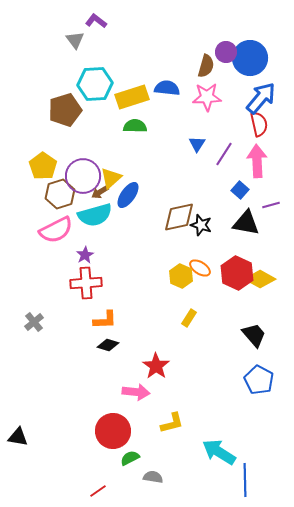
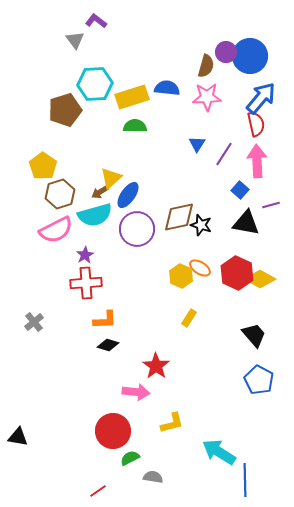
blue circle at (250, 58): moved 2 px up
red semicircle at (259, 124): moved 3 px left
purple circle at (83, 176): moved 54 px right, 53 px down
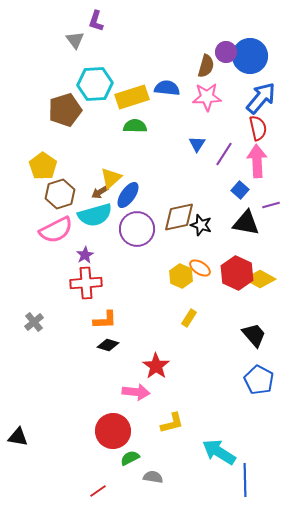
purple L-shape at (96, 21): rotated 110 degrees counterclockwise
red semicircle at (256, 124): moved 2 px right, 4 px down
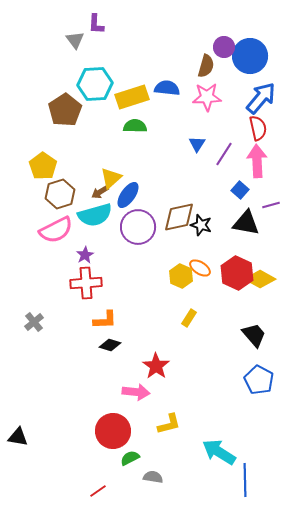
purple L-shape at (96, 21): moved 3 px down; rotated 15 degrees counterclockwise
purple circle at (226, 52): moved 2 px left, 5 px up
brown pentagon at (65, 110): rotated 16 degrees counterclockwise
purple circle at (137, 229): moved 1 px right, 2 px up
black diamond at (108, 345): moved 2 px right
yellow L-shape at (172, 423): moved 3 px left, 1 px down
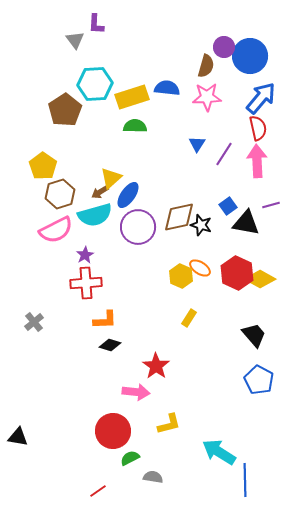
blue square at (240, 190): moved 12 px left, 16 px down; rotated 12 degrees clockwise
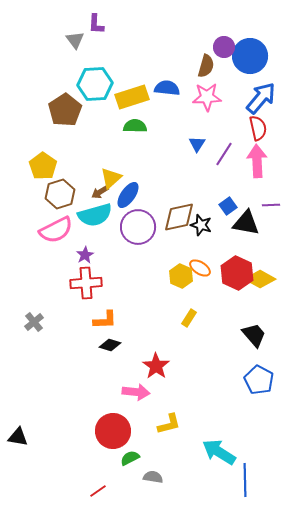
purple line at (271, 205): rotated 12 degrees clockwise
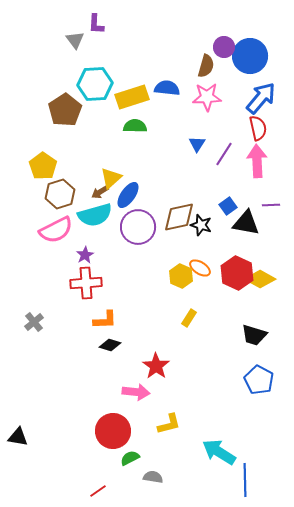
black trapezoid at (254, 335): rotated 148 degrees clockwise
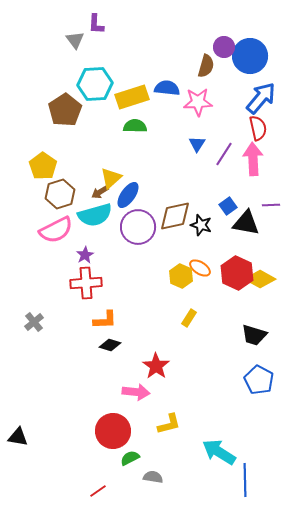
pink star at (207, 97): moved 9 px left, 5 px down
pink arrow at (257, 161): moved 4 px left, 2 px up
brown diamond at (179, 217): moved 4 px left, 1 px up
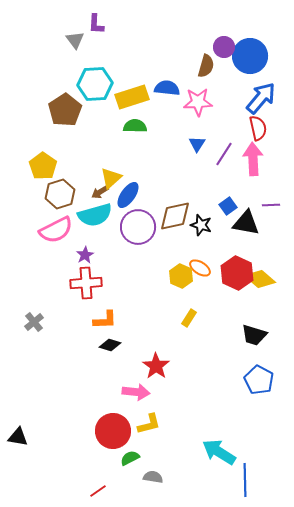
yellow diamond at (260, 279): rotated 12 degrees clockwise
yellow L-shape at (169, 424): moved 20 px left
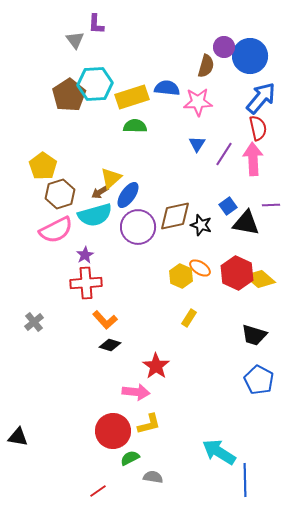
brown pentagon at (65, 110): moved 4 px right, 15 px up
orange L-shape at (105, 320): rotated 50 degrees clockwise
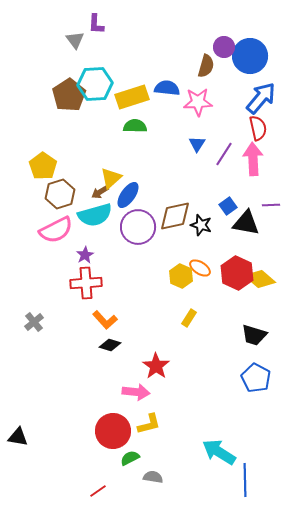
blue pentagon at (259, 380): moved 3 px left, 2 px up
